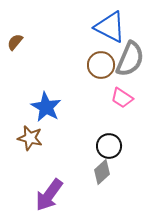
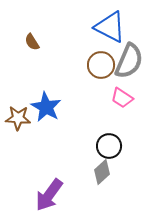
brown semicircle: moved 17 px right; rotated 72 degrees counterclockwise
gray semicircle: moved 1 px left, 2 px down
brown star: moved 12 px left, 20 px up; rotated 10 degrees counterclockwise
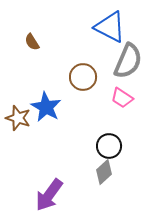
gray semicircle: moved 1 px left
brown circle: moved 18 px left, 12 px down
brown star: rotated 15 degrees clockwise
gray diamond: moved 2 px right
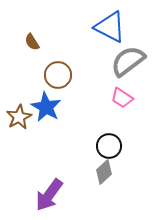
gray semicircle: rotated 150 degrees counterclockwise
brown circle: moved 25 px left, 2 px up
brown star: moved 1 px right, 1 px up; rotated 25 degrees clockwise
